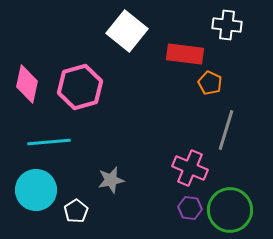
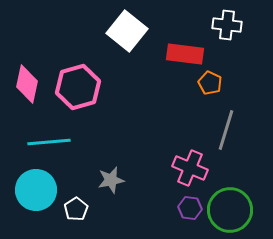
pink hexagon: moved 2 px left
white pentagon: moved 2 px up
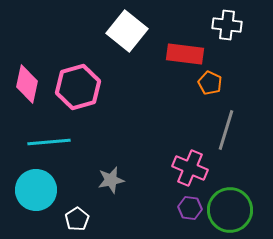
white pentagon: moved 1 px right, 10 px down
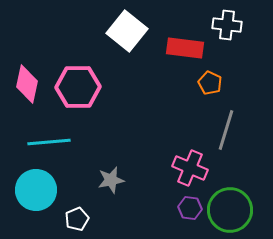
red rectangle: moved 6 px up
pink hexagon: rotated 15 degrees clockwise
white pentagon: rotated 10 degrees clockwise
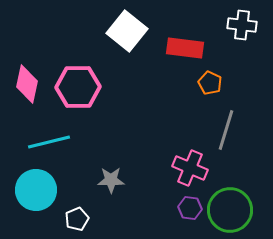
white cross: moved 15 px right
cyan line: rotated 9 degrees counterclockwise
gray star: rotated 12 degrees clockwise
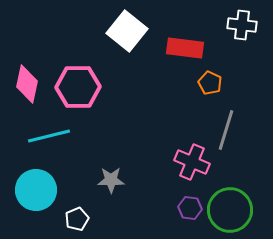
cyan line: moved 6 px up
pink cross: moved 2 px right, 6 px up
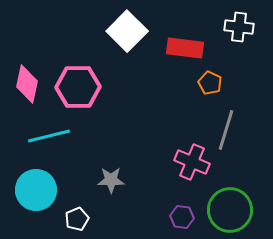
white cross: moved 3 px left, 2 px down
white square: rotated 6 degrees clockwise
purple hexagon: moved 8 px left, 9 px down
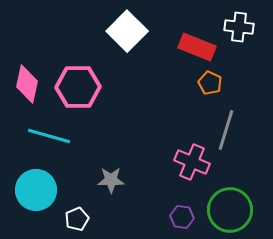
red rectangle: moved 12 px right, 1 px up; rotated 15 degrees clockwise
cyan line: rotated 30 degrees clockwise
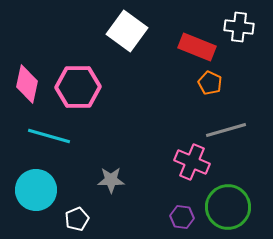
white square: rotated 9 degrees counterclockwise
gray line: rotated 57 degrees clockwise
green circle: moved 2 px left, 3 px up
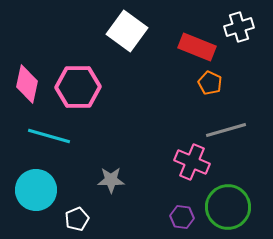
white cross: rotated 24 degrees counterclockwise
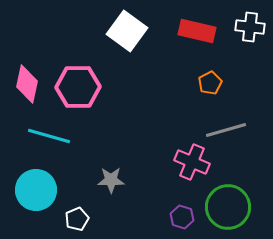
white cross: moved 11 px right; rotated 24 degrees clockwise
red rectangle: moved 16 px up; rotated 9 degrees counterclockwise
orange pentagon: rotated 20 degrees clockwise
purple hexagon: rotated 10 degrees clockwise
